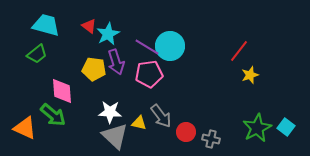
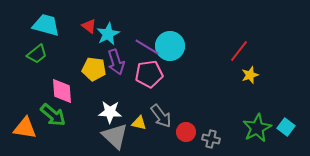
orange triangle: rotated 15 degrees counterclockwise
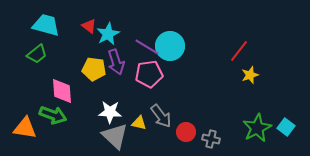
green arrow: rotated 20 degrees counterclockwise
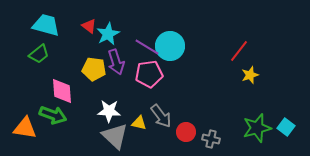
green trapezoid: moved 2 px right
white star: moved 1 px left, 1 px up
green star: rotated 12 degrees clockwise
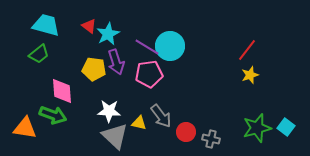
red line: moved 8 px right, 1 px up
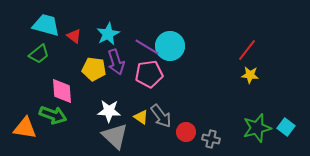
red triangle: moved 15 px left, 10 px down
yellow star: rotated 24 degrees clockwise
yellow triangle: moved 2 px right, 6 px up; rotated 21 degrees clockwise
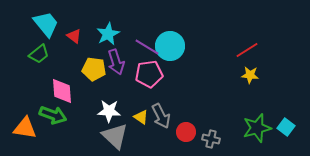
cyan trapezoid: moved 1 px up; rotated 36 degrees clockwise
red line: rotated 20 degrees clockwise
gray arrow: rotated 10 degrees clockwise
